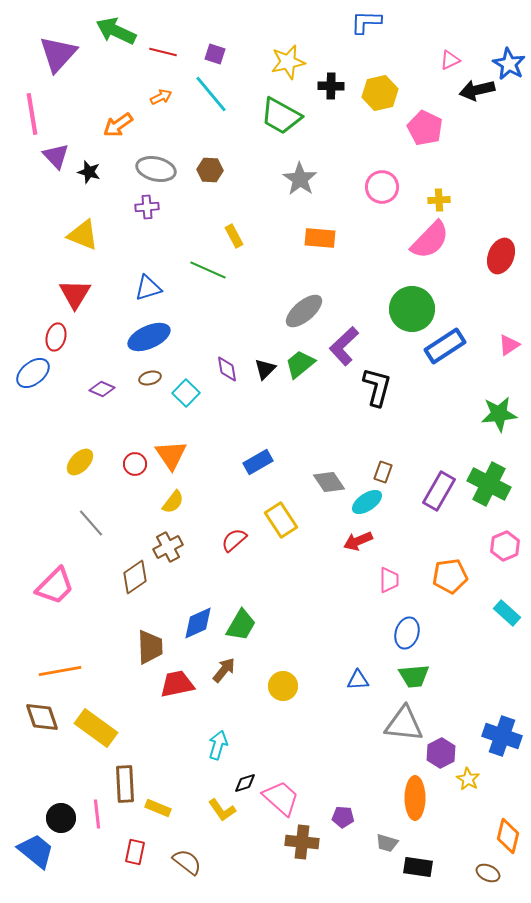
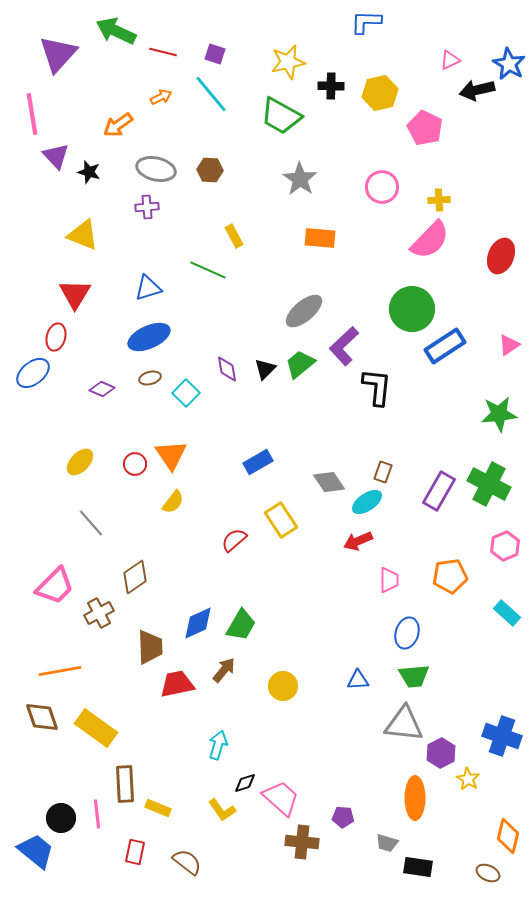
black L-shape at (377, 387): rotated 9 degrees counterclockwise
brown cross at (168, 547): moved 69 px left, 66 px down
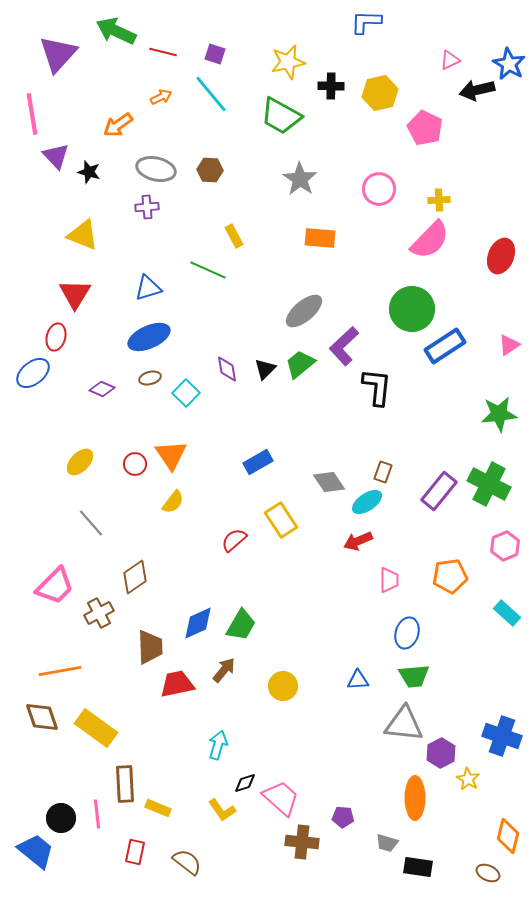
pink circle at (382, 187): moved 3 px left, 2 px down
purple rectangle at (439, 491): rotated 9 degrees clockwise
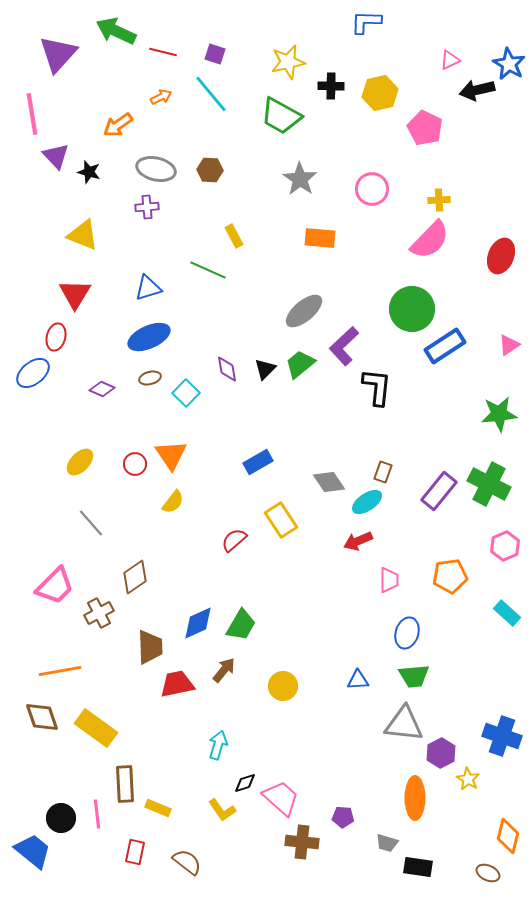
pink circle at (379, 189): moved 7 px left
blue trapezoid at (36, 851): moved 3 px left
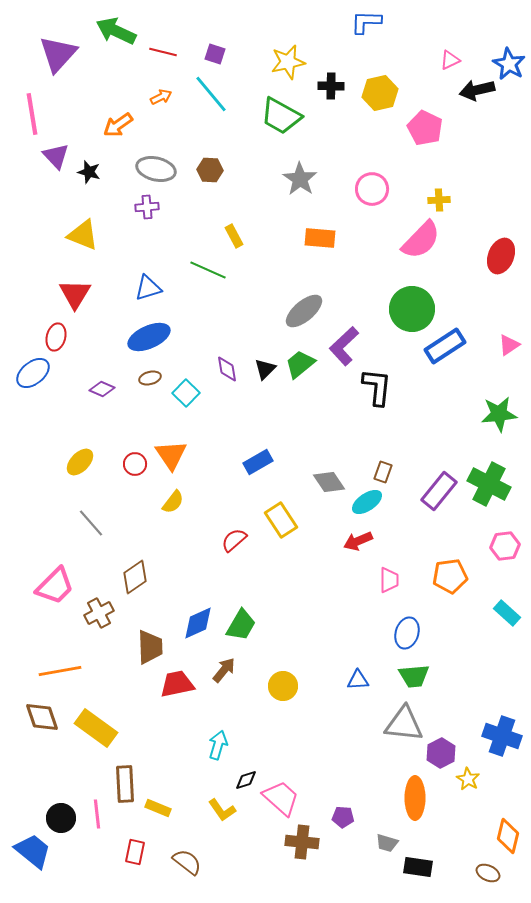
pink semicircle at (430, 240): moved 9 px left
pink hexagon at (505, 546): rotated 16 degrees clockwise
black diamond at (245, 783): moved 1 px right, 3 px up
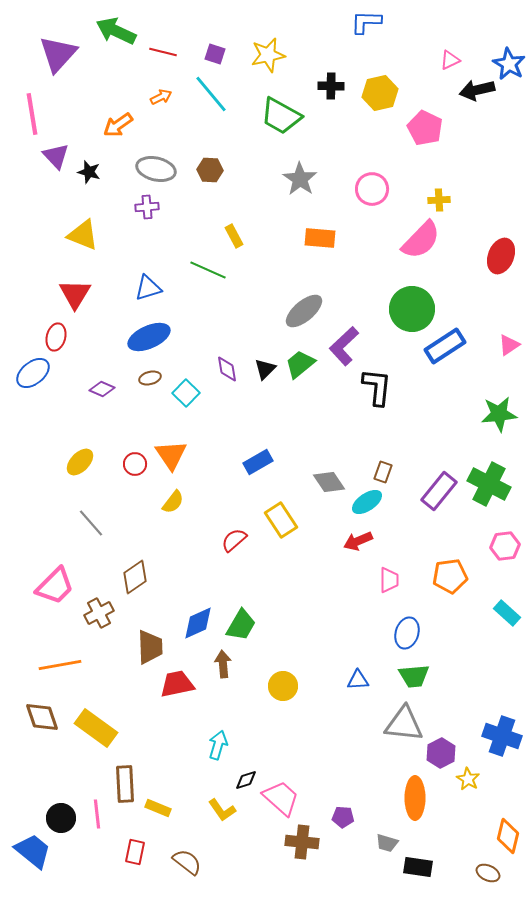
yellow star at (288, 62): moved 20 px left, 7 px up
brown arrow at (224, 670): moved 1 px left, 6 px up; rotated 44 degrees counterclockwise
orange line at (60, 671): moved 6 px up
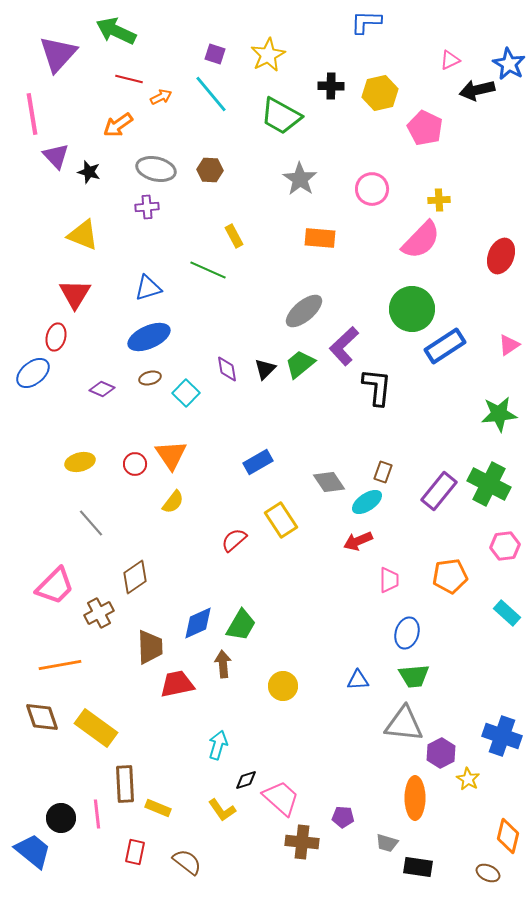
red line at (163, 52): moved 34 px left, 27 px down
yellow star at (268, 55): rotated 16 degrees counterclockwise
yellow ellipse at (80, 462): rotated 32 degrees clockwise
